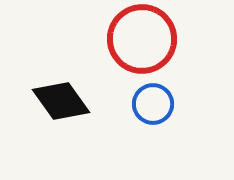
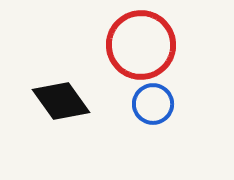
red circle: moved 1 px left, 6 px down
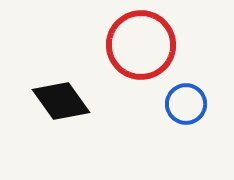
blue circle: moved 33 px right
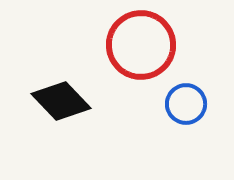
black diamond: rotated 8 degrees counterclockwise
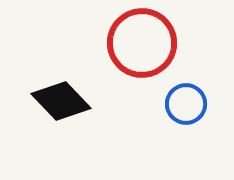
red circle: moved 1 px right, 2 px up
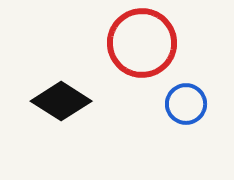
black diamond: rotated 14 degrees counterclockwise
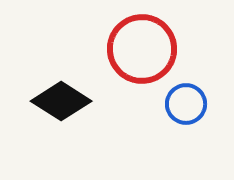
red circle: moved 6 px down
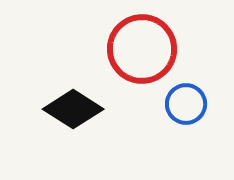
black diamond: moved 12 px right, 8 px down
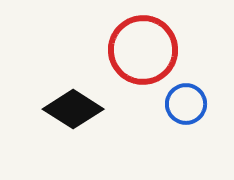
red circle: moved 1 px right, 1 px down
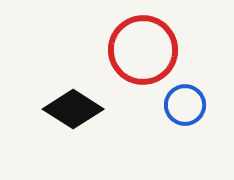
blue circle: moved 1 px left, 1 px down
